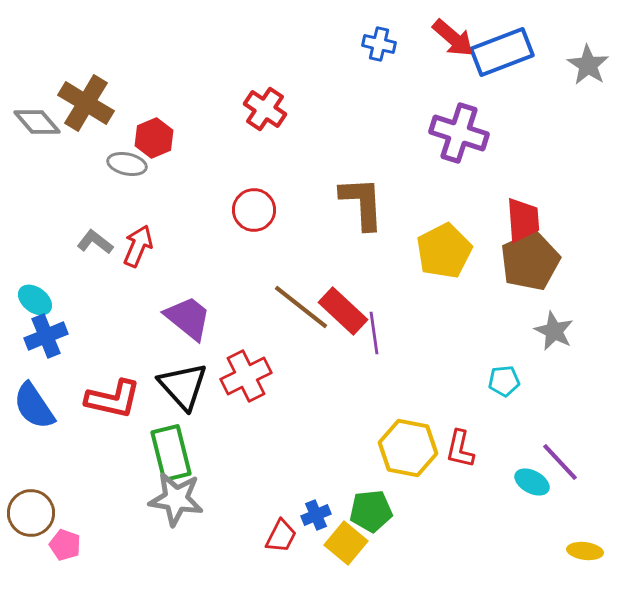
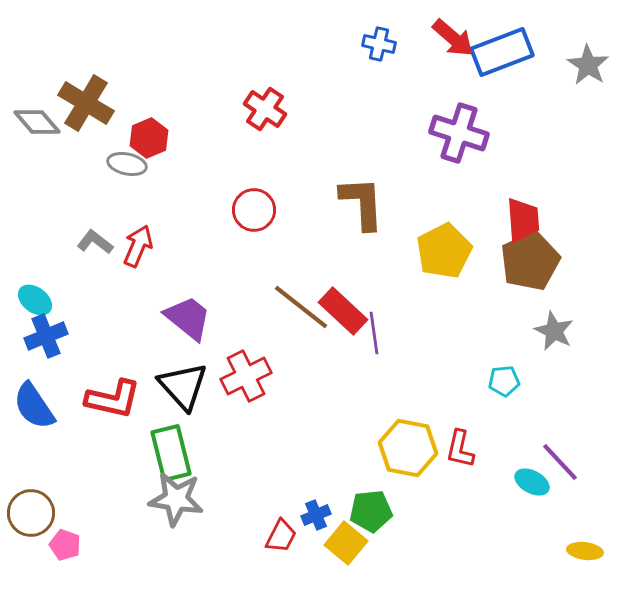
red hexagon at (154, 138): moved 5 px left
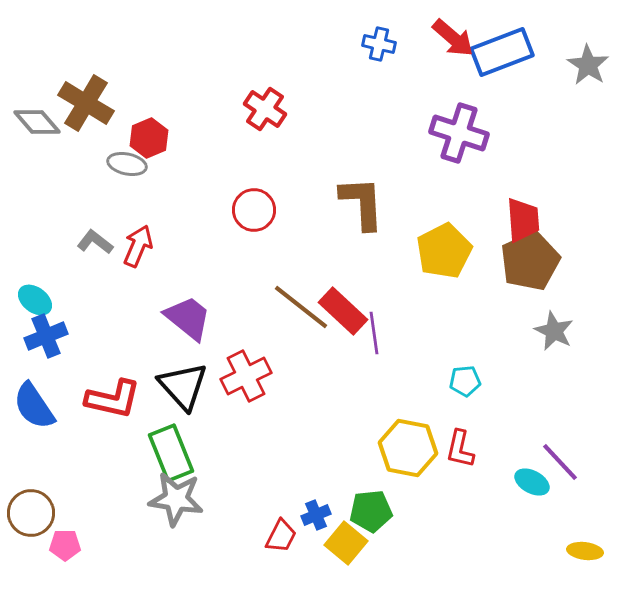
cyan pentagon at (504, 381): moved 39 px left
green rectangle at (171, 453): rotated 8 degrees counterclockwise
pink pentagon at (65, 545): rotated 20 degrees counterclockwise
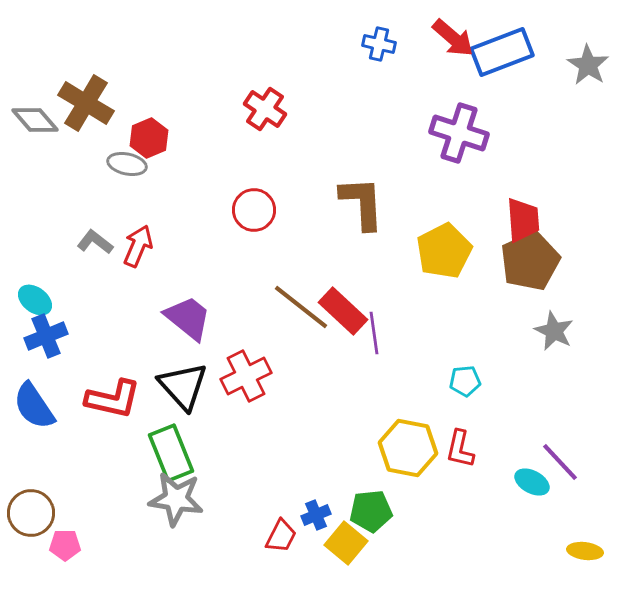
gray diamond at (37, 122): moved 2 px left, 2 px up
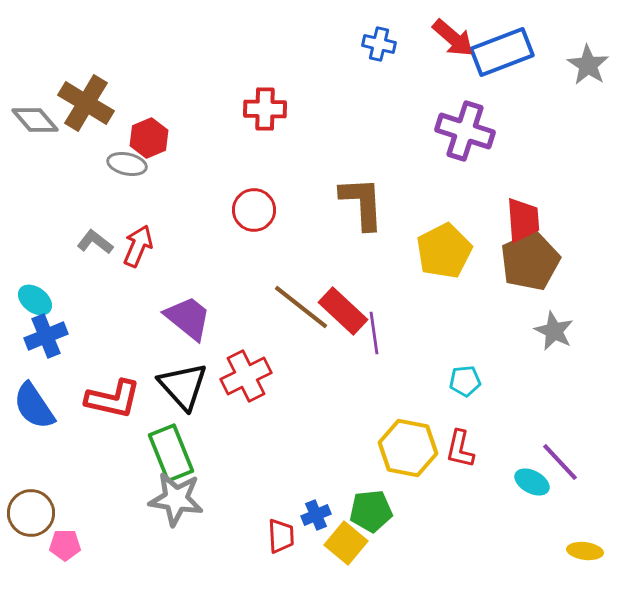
red cross at (265, 109): rotated 33 degrees counterclockwise
purple cross at (459, 133): moved 6 px right, 2 px up
red trapezoid at (281, 536): rotated 30 degrees counterclockwise
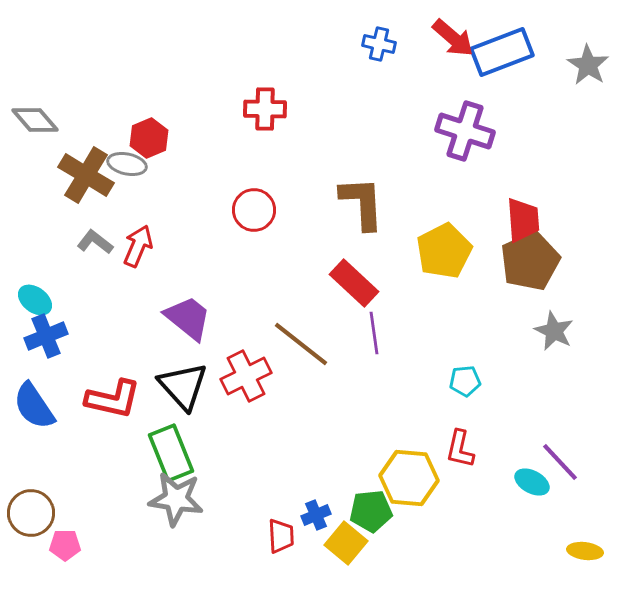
brown cross at (86, 103): moved 72 px down
brown line at (301, 307): moved 37 px down
red rectangle at (343, 311): moved 11 px right, 28 px up
yellow hexagon at (408, 448): moved 1 px right, 30 px down; rotated 6 degrees counterclockwise
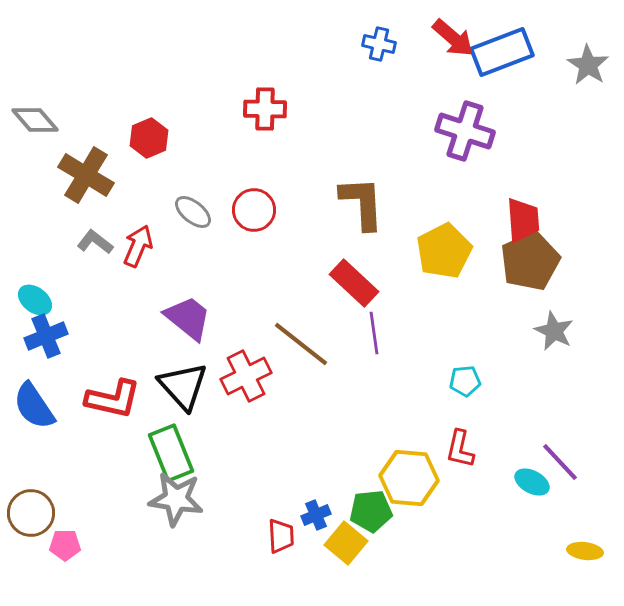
gray ellipse at (127, 164): moved 66 px right, 48 px down; rotated 27 degrees clockwise
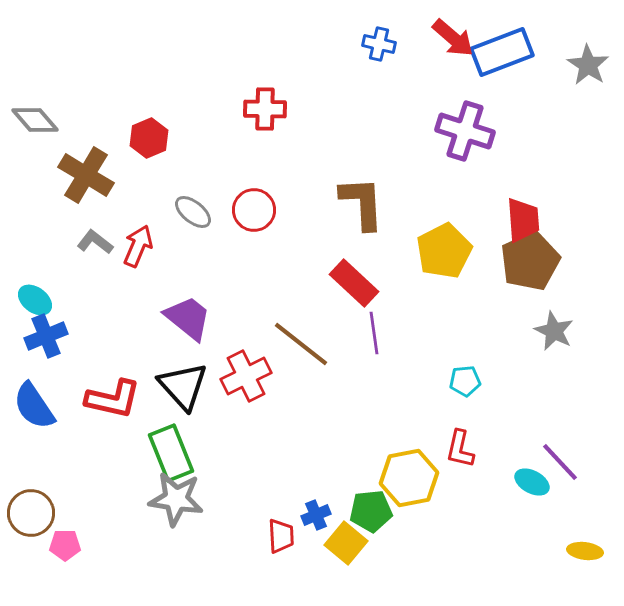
yellow hexagon at (409, 478): rotated 16 degrees counterclockwise
